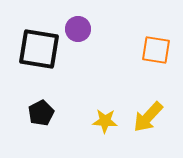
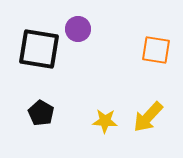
black pentagon: rotated 15 degrees counterclockwise
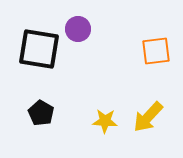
orange square: moved 1 px down; rotated 16 degrees counterclockwise
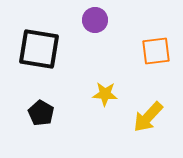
purple circle: moved 17 px right, 9 px up
yellow star: moved 27 px up
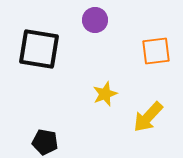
yellow star: rotated 25 degrees counterclockwise
black pentagon: moved 4 px right, 29 px down; rotated 20 degrees counterclockwise
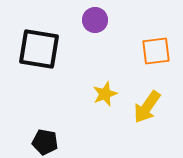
yellow arrow: moved 1 px left, 10 px up; rotated 8 degrees counterclockwise
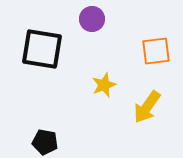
purple circle: moved 3 px left, 1 px up
black square: moved 3 px right
yellow star: moved 1 px left, 9 px up
